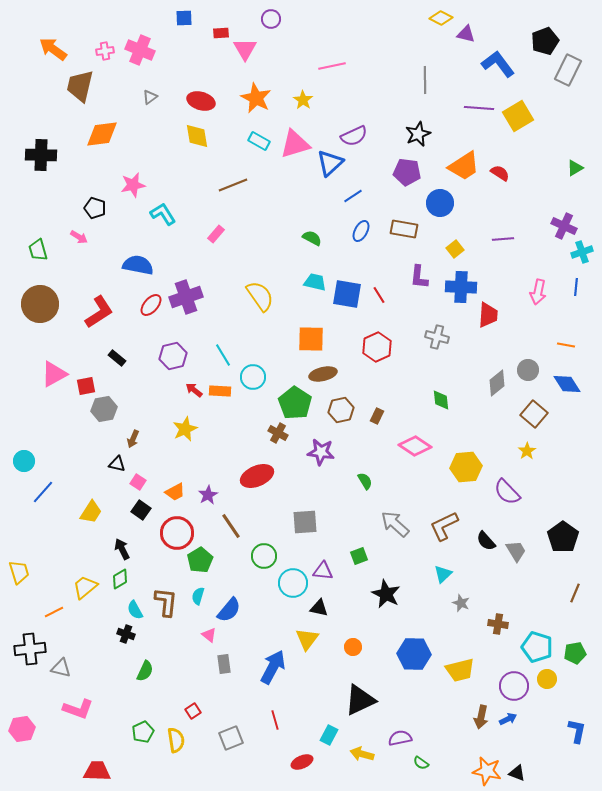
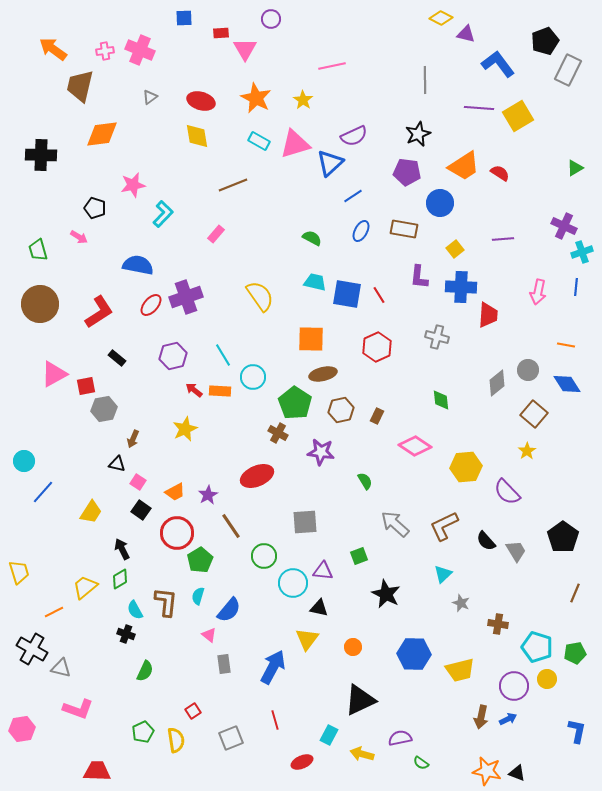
cyan L-shape at (163, 214): rotated 76 degrees clockwise
black cross at (30, 649): moved 2 px right; rotated 36 degrees clockwise
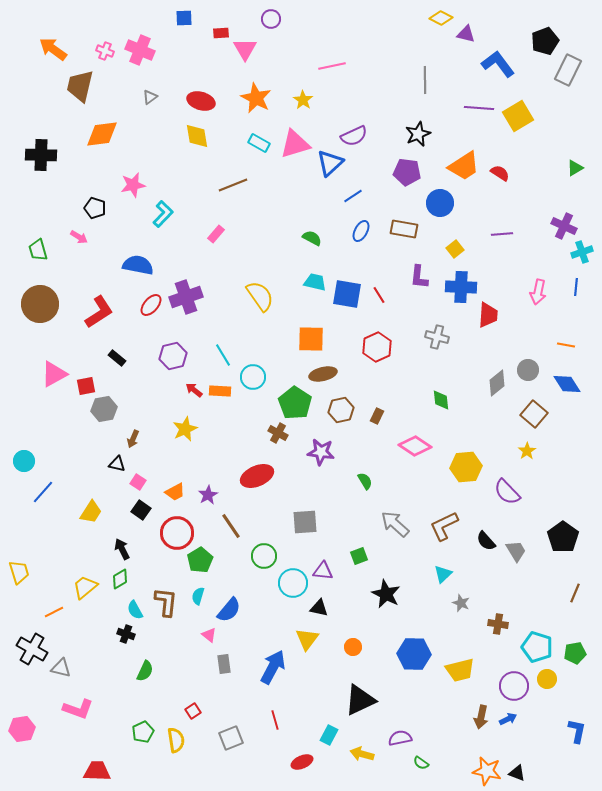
pink cross at (105, 51): rotated 30 degrees clockwise
cyan rectangle at (259, 141): moved 2 px down
purple line at (503, 239): moved 1 px left, 5 px up
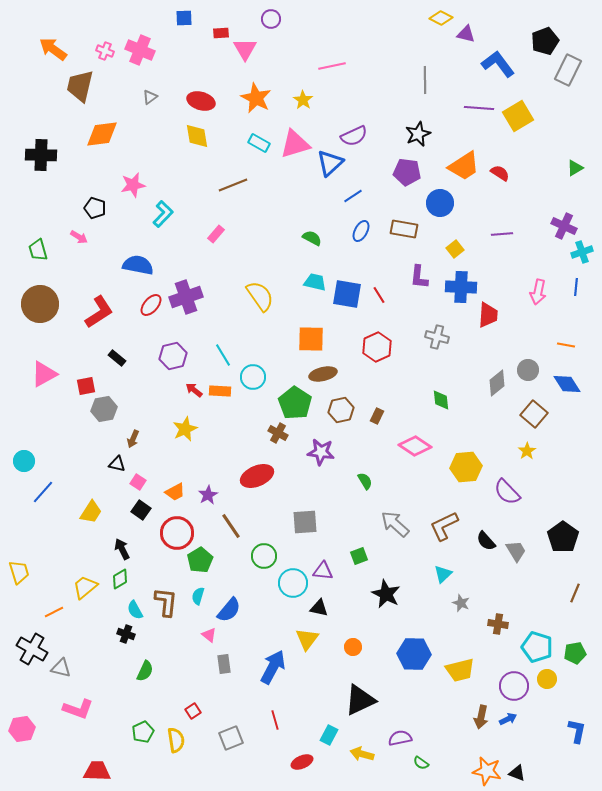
pink triangle at (54, 374): moved 10 px left
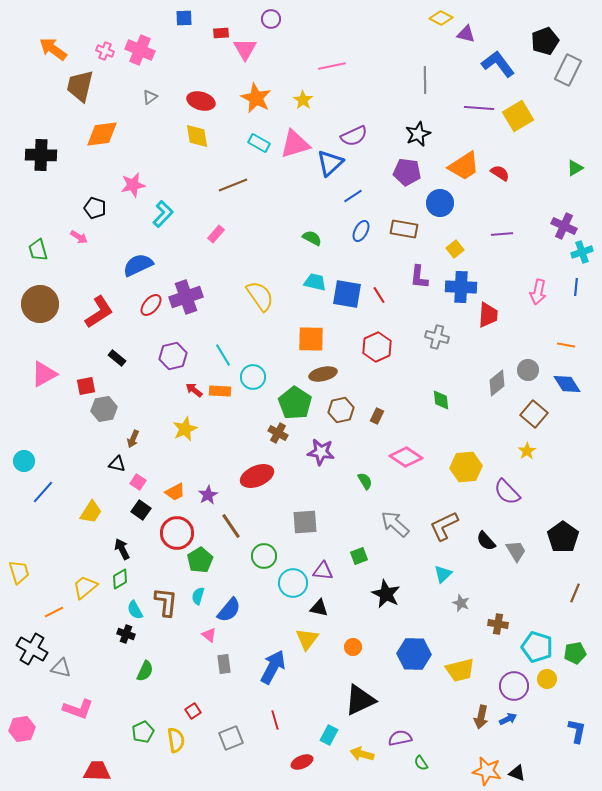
blue semicircle at (138, 265): rotated 36 degrees counterclockwise
pink diamond at (415, 446): moved 9 px left, 11 px down
green semicircle at (421, 763): rotated 21 degrees clockwise
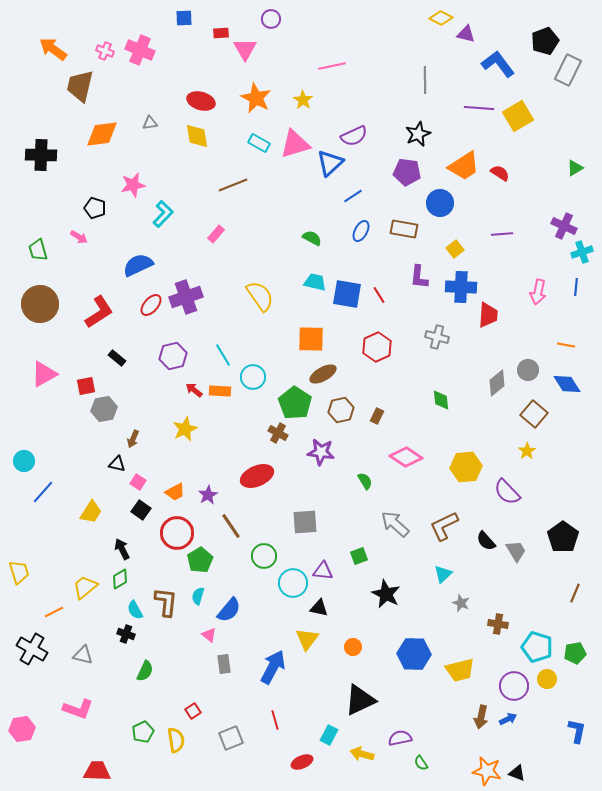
gray triangle at (150, 97): moved 26 px down; rotated 28 degrees clockwise
brown ellipse at (323, 374): rotated 16 degrees counterclockwise
gray triangle at (61, 668): moved 22 px right, 13 px up
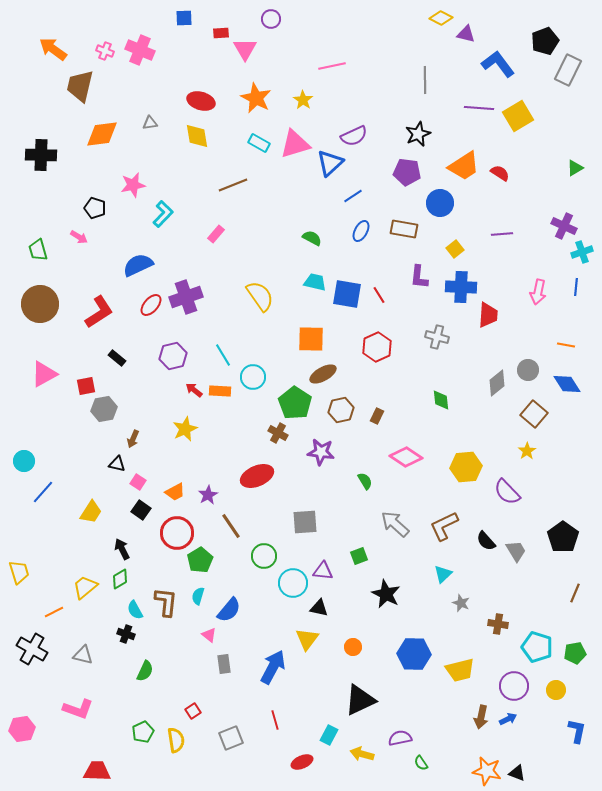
yellow circle at (547, 679): moved 9 px right, 11 px down
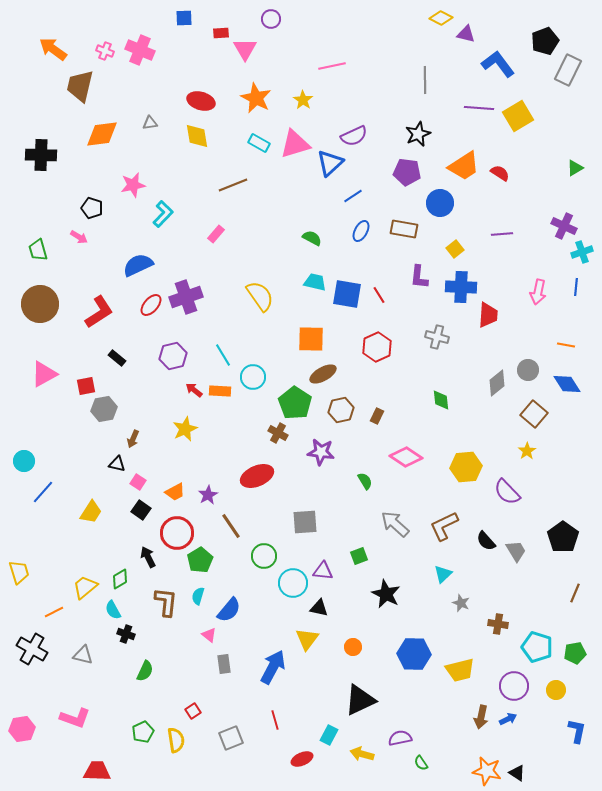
black pentagon at (95, 208): moved 3 px left
black arrow at (122, 549): moved 26 px right, 8 px down
cyan semicircle at (135, 610): moved 22 px left
pink L-shape at (78, 709): moved 3 px left, 9 px down
red ellipse at (302, 762): moved 3 px up
black triangle at (517, 773): rotated 12 degrees clockwise
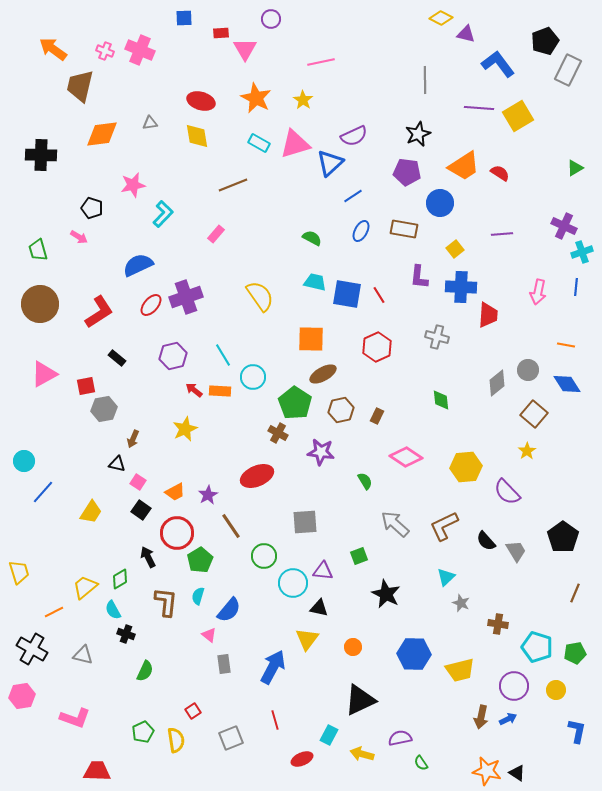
pink line at (332, 66): moved 11 px left, 4 px up
cyan triangle at (443, 574): moved 3 px right, 3 px down
pink hexagon at (22, 729): moved 33 px up
